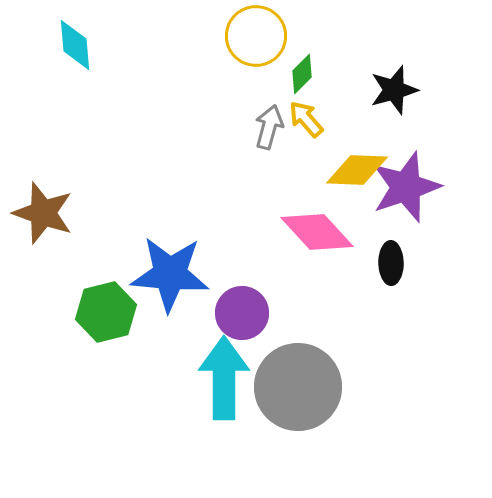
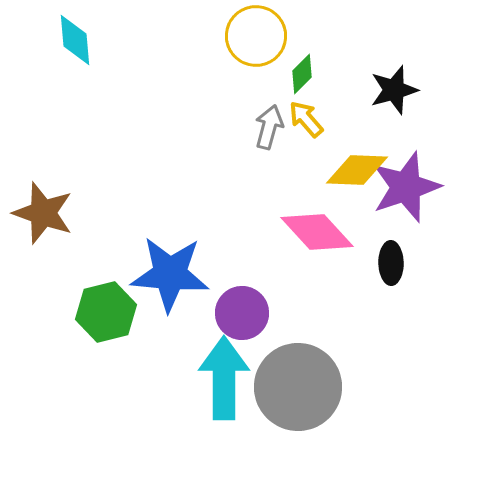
cyan diamond: moved 5 px up
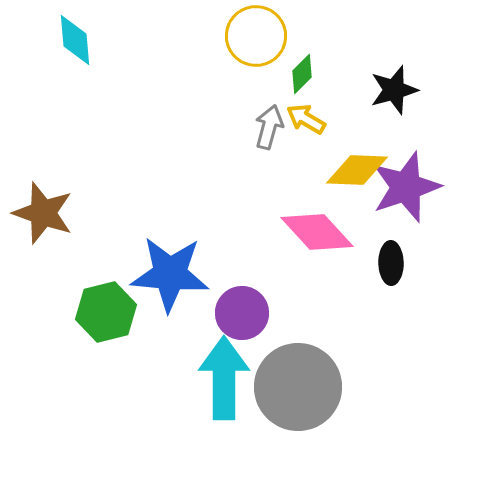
yellow arrow: rotated 18 degrees counterclockwise
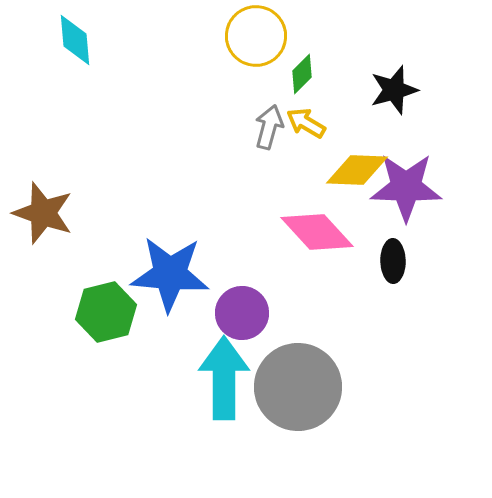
yellow arrow: moved 4 px down
purple star: rotated 20 degrees clockwise
black ellipse: moved 2 px right, 2 px up
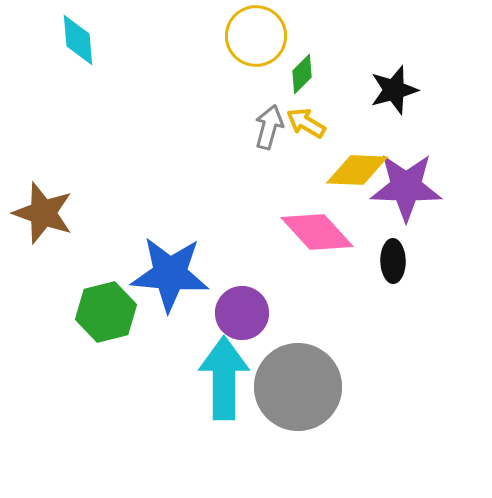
cyan diamond: moved 3 px right
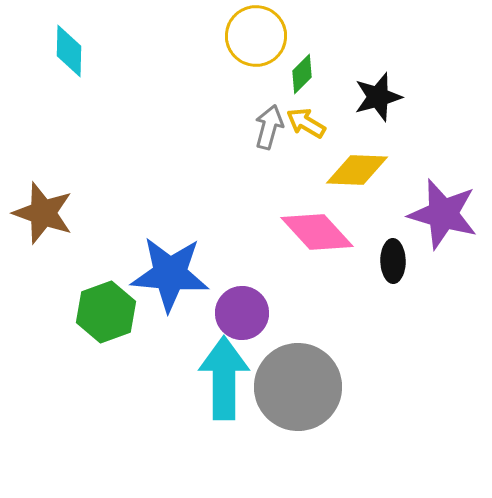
cyan diamond: moved 9 px left, 11 px down; rotated 6 degrees clockwise
black star: moved 16 px left, 7 px down
purple star: moved 37 px right, 27 px down; rotated 14 degrees clockwise
green hexagon: rotated 6 degrees counterclockwise
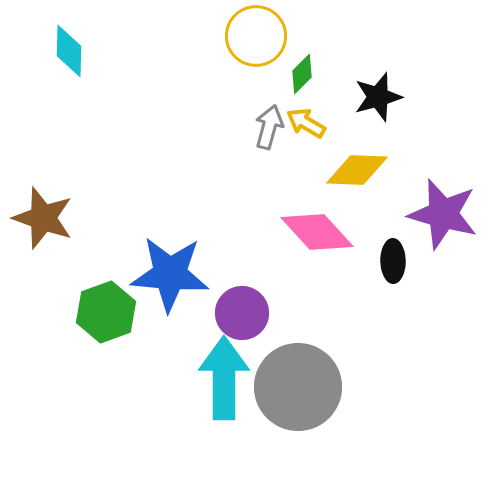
brown star: moved 5 px down
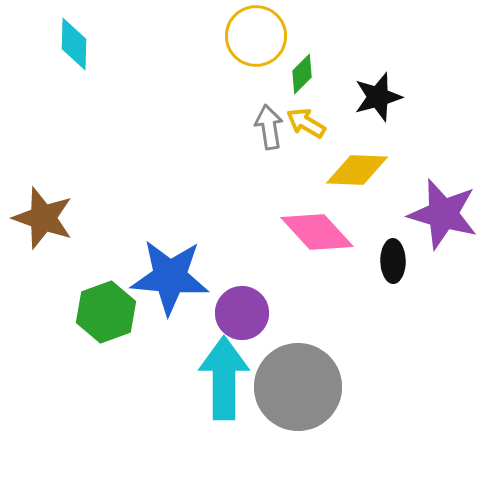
cyan diamond: moved 5 px right, 7 px up
gray arrow: rotated 24 degrees counterclockwise
blue star: moved 3 px down
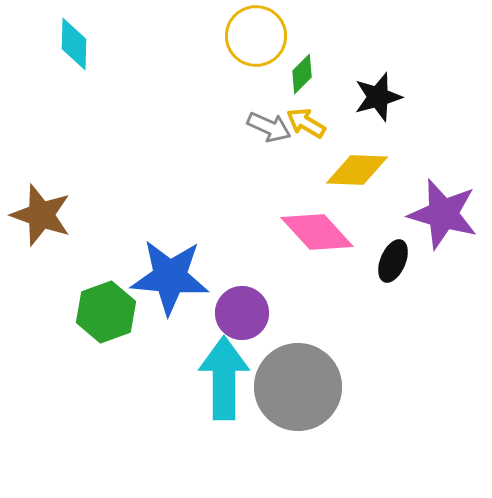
gray arrow: rotated 123 degrees clockwise
brown star: moved 2 px left, 3 px up
black ellipse: rotated 24 degrees clockwise
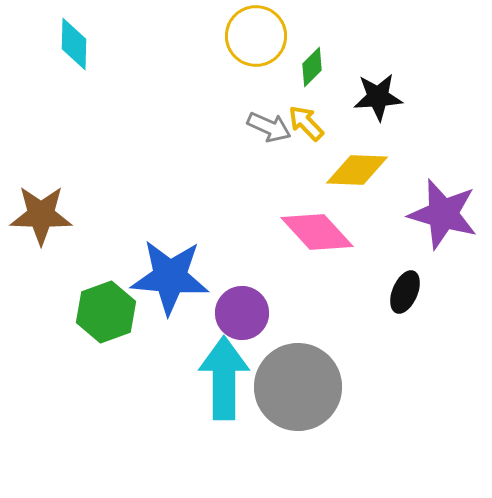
green diamond: moved 10 px right, 7 px up
black star: rotated 12 degrees clockwise
yellow arrow: rotated 15 degrees clockwise
brown star: rotated 18 degrees counterclockwise
black ellipse: moved 12 px right, 31 px down
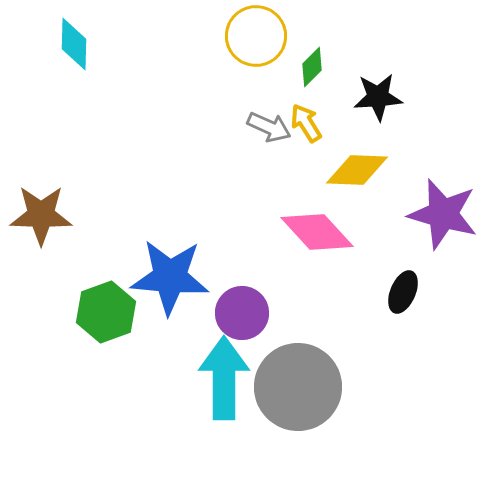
yellow arrow: rotated 12 degrees clockwise
black ellipse: moved 2 px left
